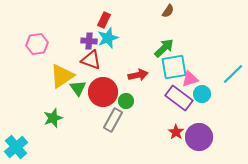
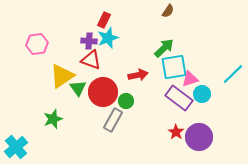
green star: moved 1 px down
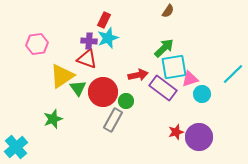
red triangle: moved 4 px left, 1 px up
purple rectangle: moved 16 px left, 10 px up
red star: rotated 21 degrees clockwise
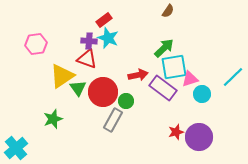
red rectangle: rotated 28 degrees clockwise
cyan star: rotated 30 degrees counterclockwise
pink hexagon: moved 1 px left
cyan line: moved 3 px down
cyan cross: moved 1 px down
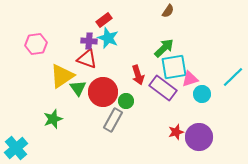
red arrow: rotated 84 degrees clockwise
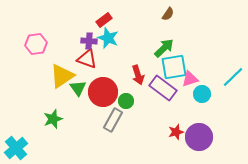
brown semicircle: moved 3 px down
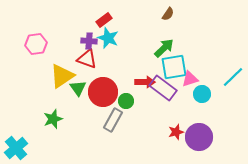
red arrow: moved 7 px right, 7 px down; rotated 72 degrees counterclockwise
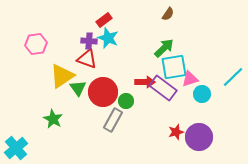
green star: rotated 24 degrees counterclockwise
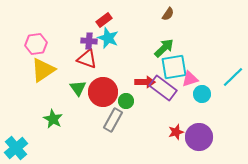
yellow triangle: moved 19 px left, 6 px up
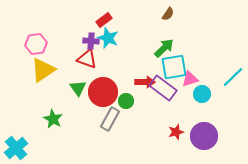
purple cross: moved 2 px right
gray rectangle: moved 3 px left, 1 px up
purple circle: moved 5 px right, 1 px up
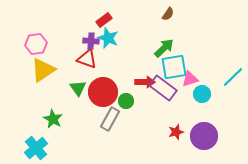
cyan cross: moved 20 px right
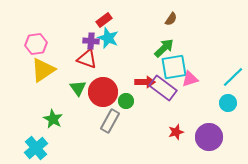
brown semicircle: moved 3 px right, 5 px down
cyan circle: moved 26 px right, 9 px down
gray rectangle: moved 2 px down
purple circle: moved 5 px right, 1 px down
